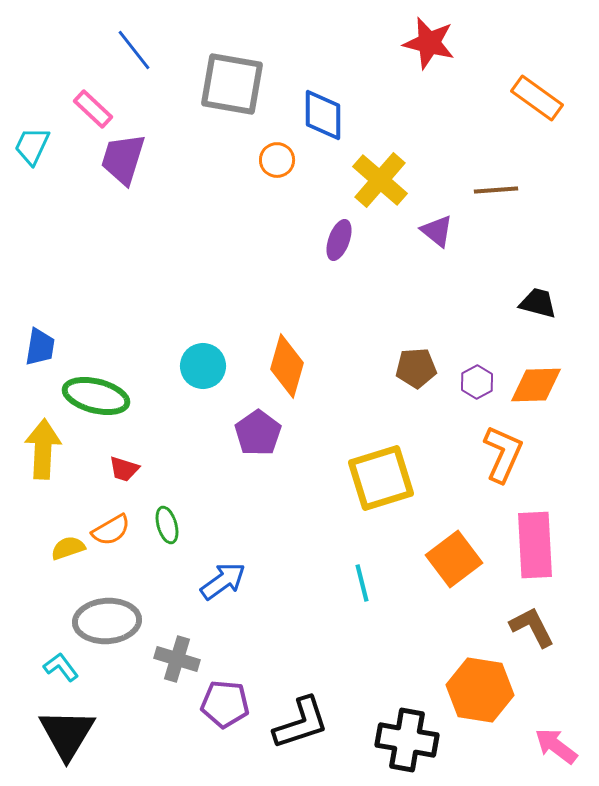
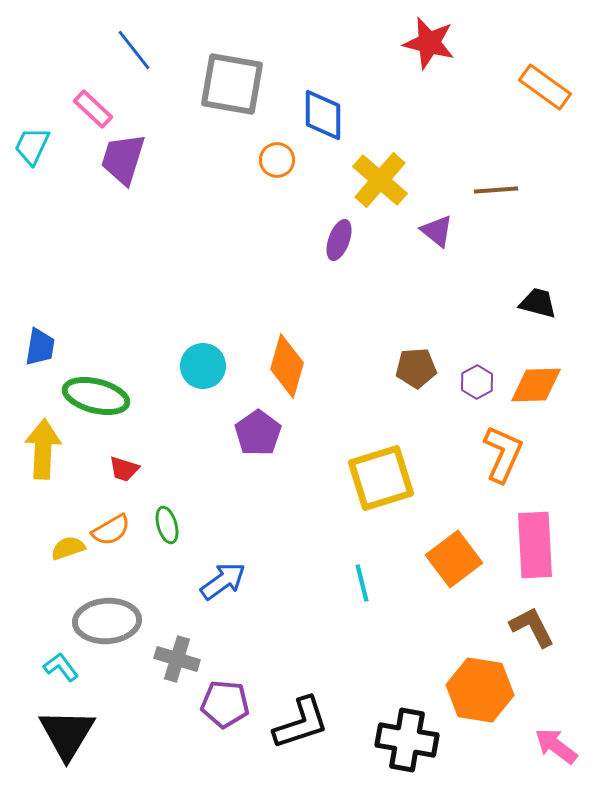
orange rectangle at (537, 98): moved 8 px right, 11 px up
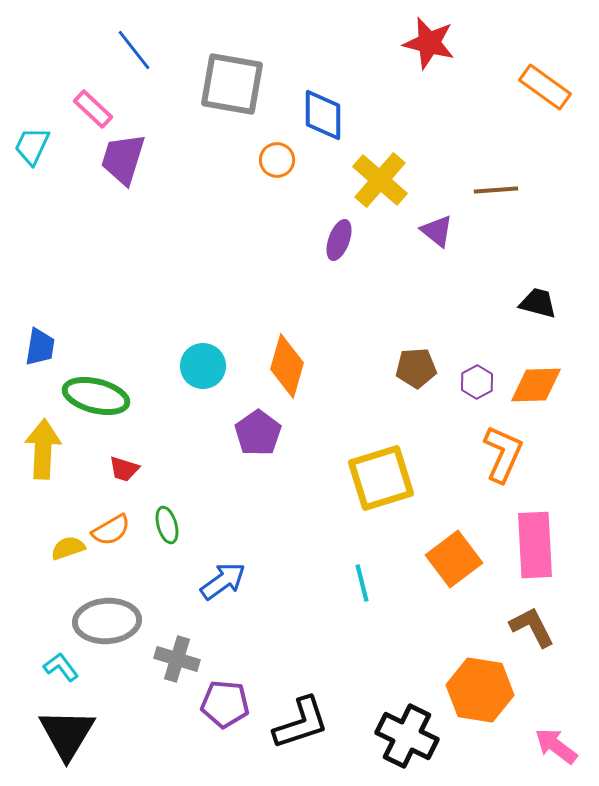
black cross at (407, 740): moved 4 px up; rotated 16 degrees clockwise
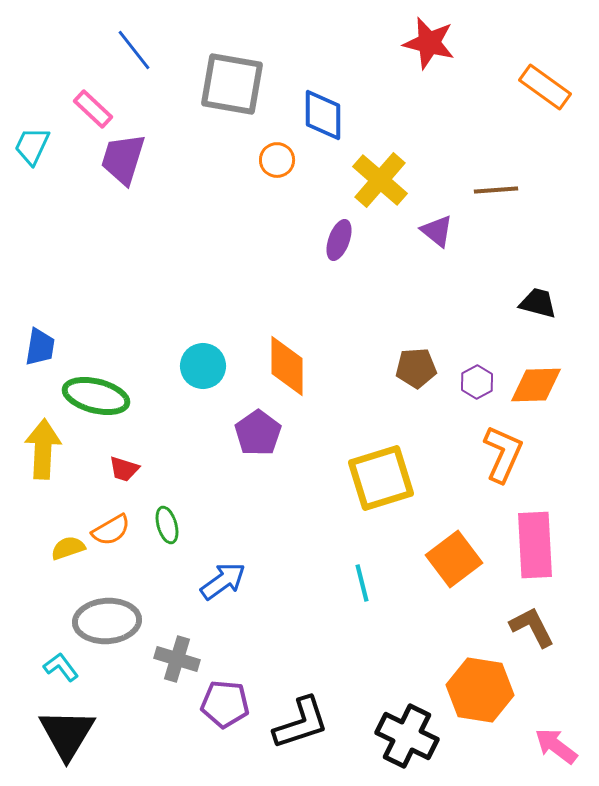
orange diamond at (287, 366): rotated 16 degrees counterclockwise
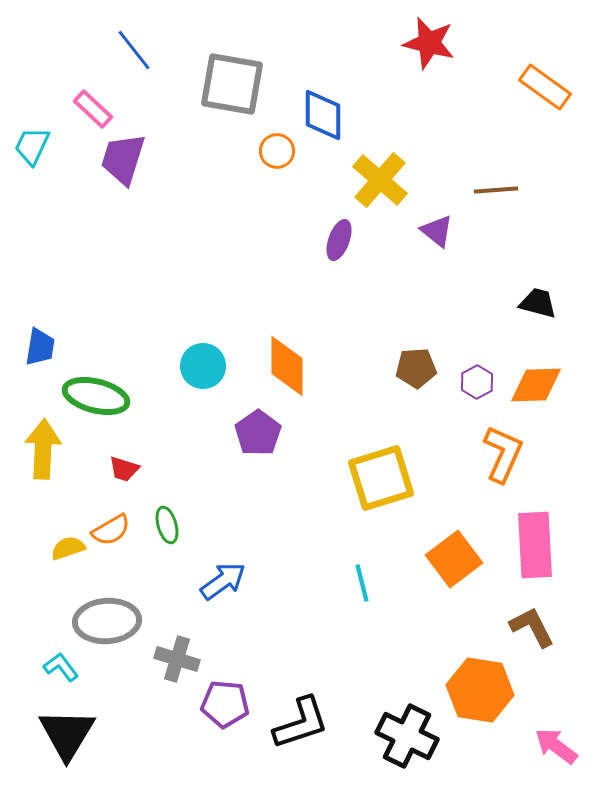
orange circle at (277, 160): moved 9 px up
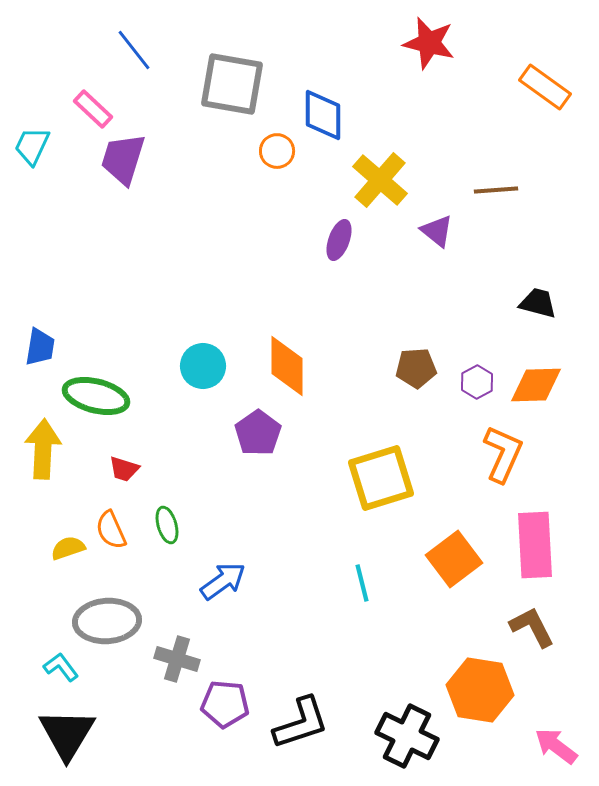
orange semicircle at (111, 530): rotated 96 degrees clockwise
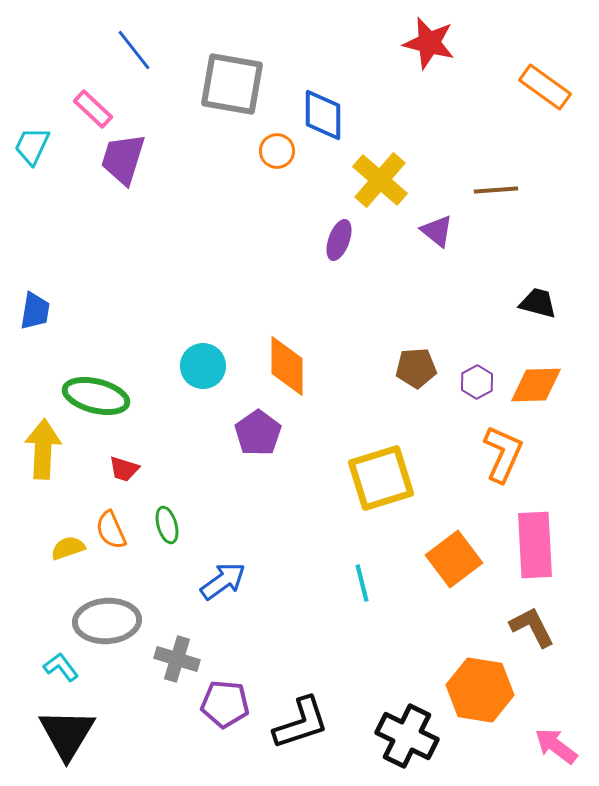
blue trapezoid at (40, 347): moved 5 px left, 36 px up
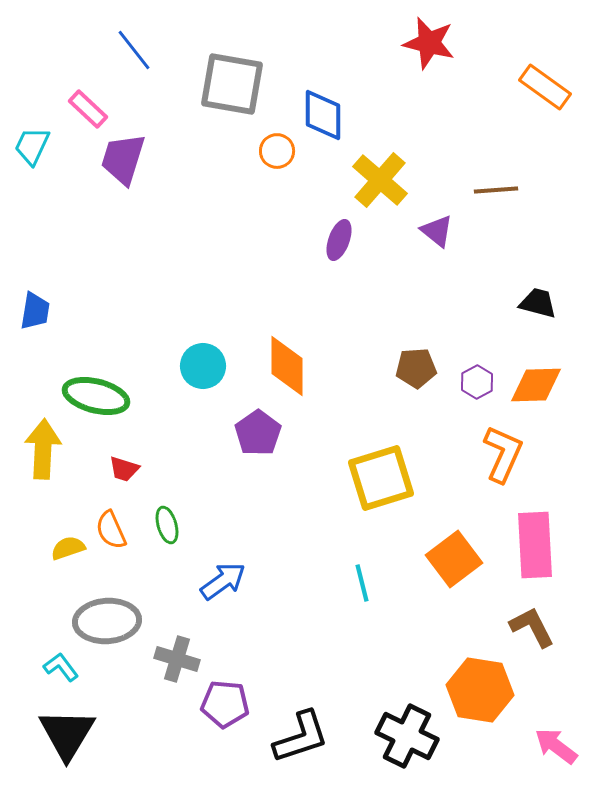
pink rectangle at (93, 109): moved 5 px left
black L-shape at (301, 723): moved 14 px down
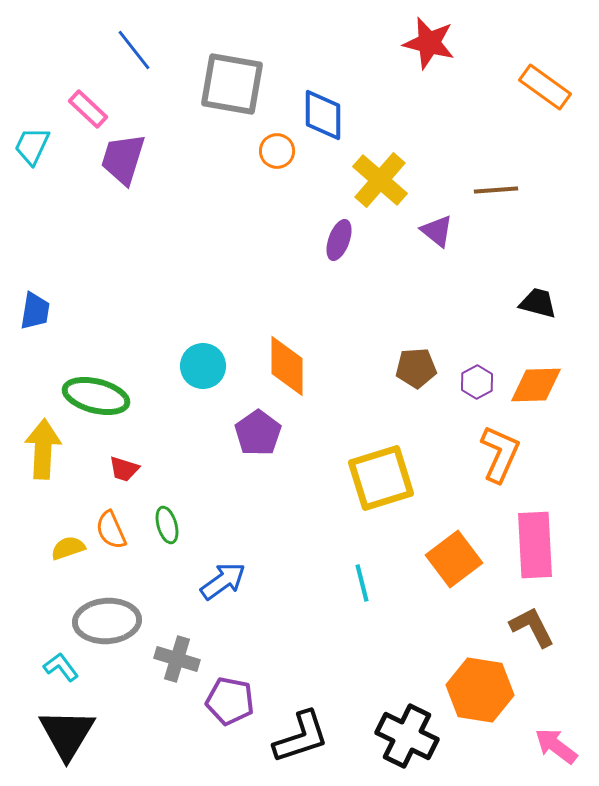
orange L-shape at (503, 454): moved 3 px left
purple pentagon at (225, 704): moved 5 px right, 3 px up; rotated 6 degrees clockwise
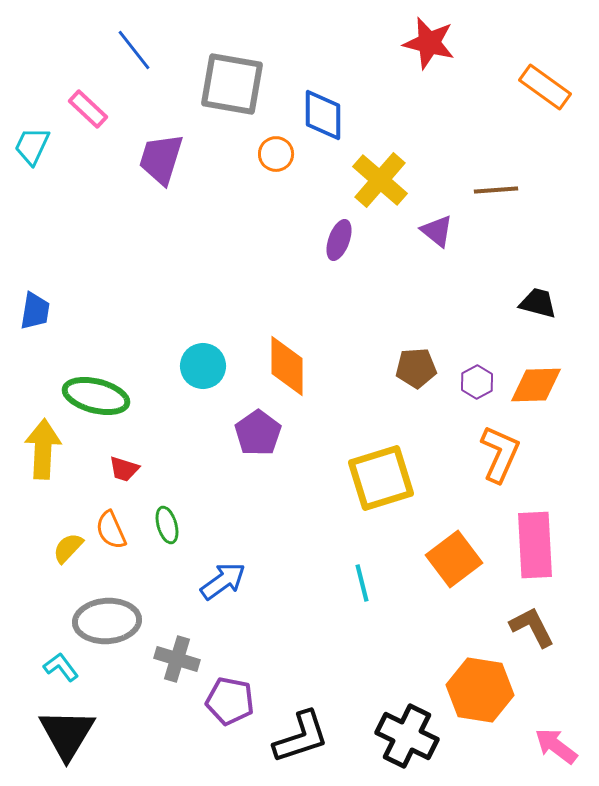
orange circle at (277, 151): moved 1 px left, 3 px down
purple trapezoid at (123, 159): moved 38 px right
yellow semicircle at (68, 548): rotated 28 degrees counterclockwise
